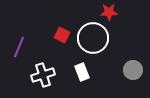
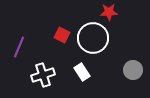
white rectangle: rotated 12 degrees counterclockwise
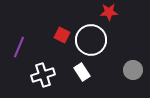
white circle: moved 2 px left, 2 px down
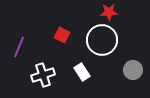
white circle: moved 11 px right
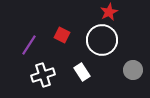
red star: rotated 24 degrees counterclockwise
purple line: moved 10 px right, 2 px up; rotated 10 degrees clockwise
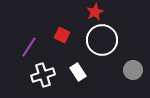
red star: moved 14 px left
purple line: moved 2 px down
white rectangle: moved 4 px left
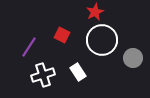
gray circle: moved 12 px up
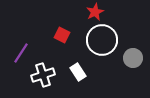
purple line: moved 8 px left, 6 px down
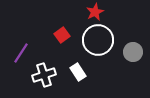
red square: rotated 28 degrees clockwise
white circle: moved 4 px left
gray circle: moved 6 px up
white cross: moved 1 px right
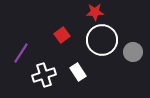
red star: rotated 24 degrees clockwise
white circle: moved 4 px right
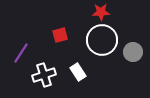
red star: moved 6 px right
red square: moved 2 px left; rotated 21 degrees clockwise
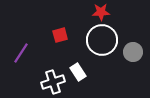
white cross: moved 9 px right, 7 px down
